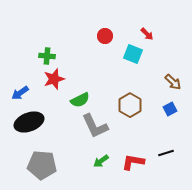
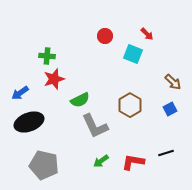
gray pentagon: moved 2 px right; rotated 8 degrees clockwise
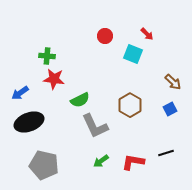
red star: rotated 25 degrees clockwise
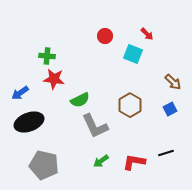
red L-shape: moved 1 px right
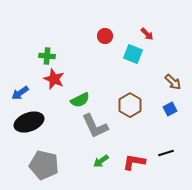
red star: rotated 15 degrees clockwise
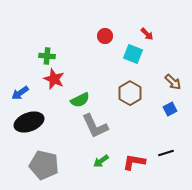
brown hexagon: moved 12 px up
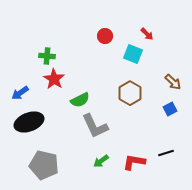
red star: rotated 10 degrees clockwise
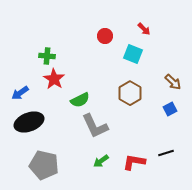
red arrow: moved 3 px left, 5 px up
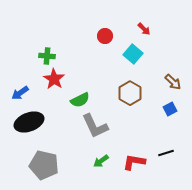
cyan square: rotated 18 degrees clockwise
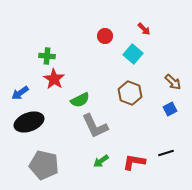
brown hexagon: rotated 10 degrees counterclockwise
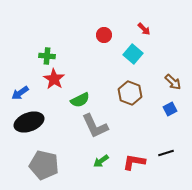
red circle: moved 1 px left, 1 px up
